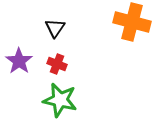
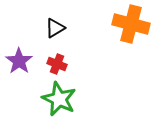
orange cross: moved 1 px left, 2 px down
black triangle: rotated 25 degrees clockwise
green star: moved 1 px left, 1 px up; rotated 12 degrees clockwise
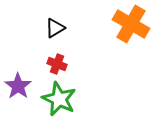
orange cross: rotated 15 degrees clockwise
purple star: moved 1 px left, 25 px down
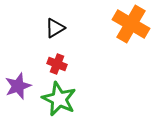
purple star: rotated 16 degrees clockwise
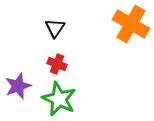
black triangle: rotated 25 degrees counterclockwise
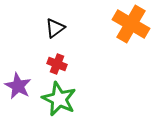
black triangle: rotated 20 degrees clockwise
purple star: rotated 24 degrees counterclockwise
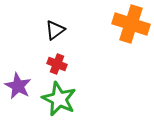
orange cross: rotated 12 degrees counterclockwise
black triangle: moved 2 px down
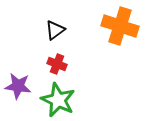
orange cross: moved 11 px left, 2 px down
purple star: rotated 20 degrees counterclockwise
green star: moved 1 px left, 1 px down
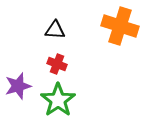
black triangle: rotated 40 degrees clockwise
purple star: rotated 24 degrees counterclockwise
green star: rotated 12 degrees clockwise
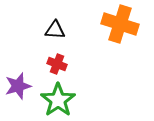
orange cross: moved 2 px up
